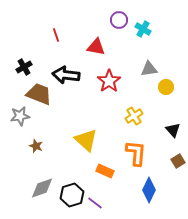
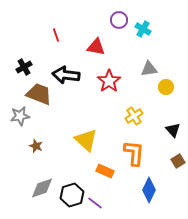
orange L-shape: moved 2 px left
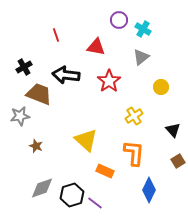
gray triangle: moved 8 px left, 12 px up; rotated 30 degrees counterclockwise
yellow circle: moved 5 px left
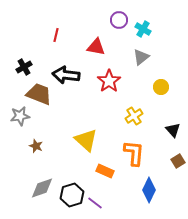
red line: rotated 32 degrees clockwise
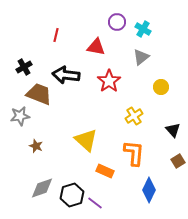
purple circle: moved 2 px left, 2 px down
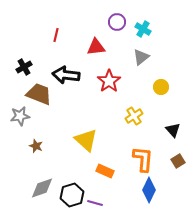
red triangle: rotated 18 degrees counterclockwise
orange L-shape: moved 9 px right, 6 px down
purple line: rotated 21 degrees counterclockwise
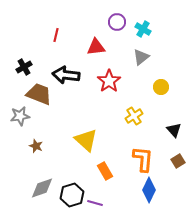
black triangle: moved 1 px right
orange rectangle: rotated 36 degrees clockwise
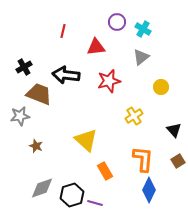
red line: moved 7 px right, 4 px up
red star: rotated 20 degrees clockwise
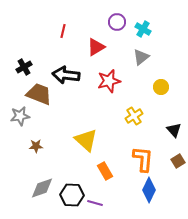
red triangle: rotated 24 degrees counterclockwise
brown star: rotated 24 degrees counterclockwise
black hexagon: rotated 20 degrees clockwise
